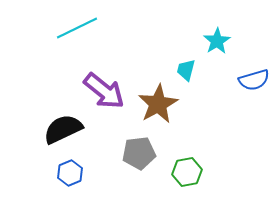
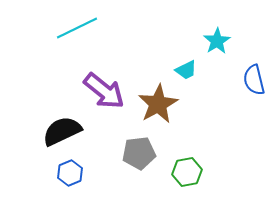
cyan trapezoid: rotated 130 degrees counterclockwise
blue semicircle: rotated 92 degrees clockwise
black semicircle: moved 1 px left, 2 px down
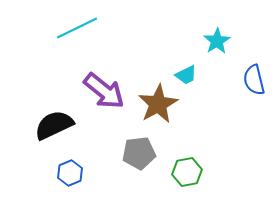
cyan trapezoid: moved 5 px down
black semicircle: moved 8 px left, 6 px up
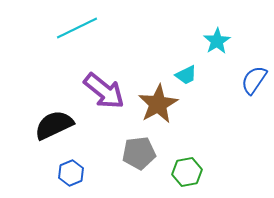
blue semicircle: rotated 48 degrees clockwise
blue hexagon: moved 1 px right
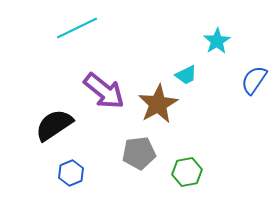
black semicircle: rotated 9 degrees counterclockwise
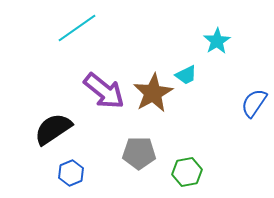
cyan line: rotated 9 degrees counterclockwise
blue semicircle: moved 23 px down
brown star: moved 5 px left, 11 px up
black semicircle: moved 1 px left, 4 px down
gray pentagon: rotated 8 degrees clockwise
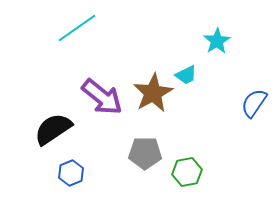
purple arrow: moved 2 px left, 6 px down
gray pentagon: moved 6 px right
